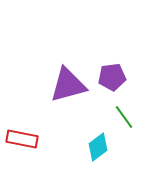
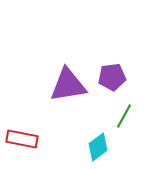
purple triangle: rotated 6 degrees clockwise
green line: moved 1 px up; rotated 65 degrees clockwise
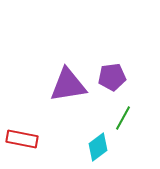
green line: moved 1 px left, 2 px down
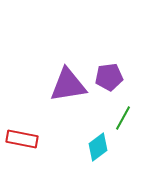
purple pentagon: moved 3 px left
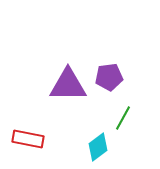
purple triangle: rotated 9 degrees clockwise
red rectangle: moved 6 px right
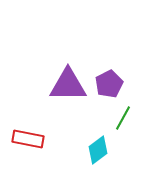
purple pentagon: moved 7 px down; rotated 20 degrees counterclockwise
cyan diamond: moved 3 px down
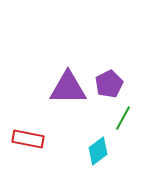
purple triangle: moved 3 px down
cyan diamond: moved 1 px down
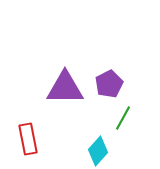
purple triangle: moved 3 px left
red rectangle: rotated 68 degrees clockwise
cyan diamond: rotated 12 degrees counterclockwise
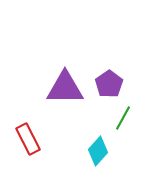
purple pentagon: rotated 8 degrees counterclockwise
red rectangle: rotated 16 degrees counterclockwise
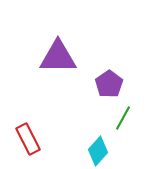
purple triangle: moved 7 px left, 31 px up
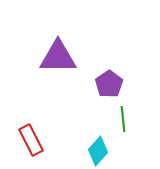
green line: moved 1 px down; rotated 35 degrees counterclockwise
red rectangle: moved 3 px right, 1 px down
